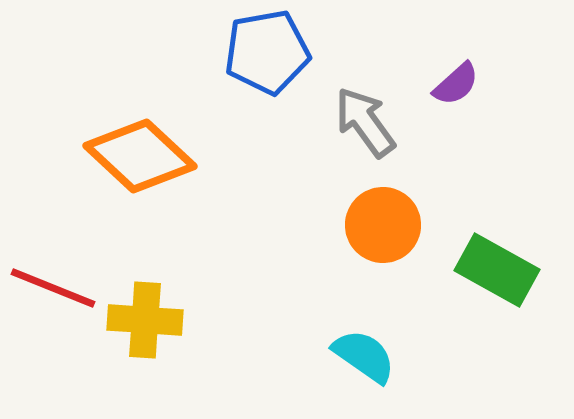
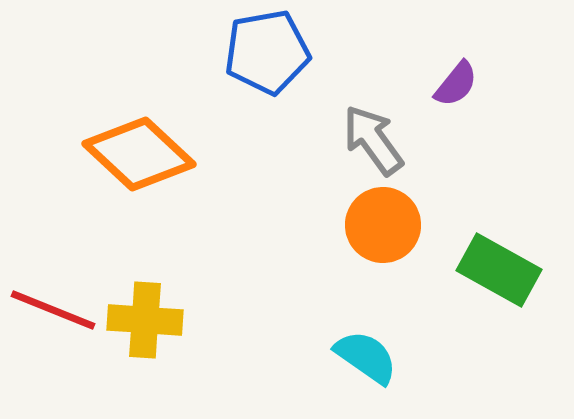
purple semicircle: rotated 9 degrees counterclockwise
gray arrow: moved 8 px right, 18 px down
orange diamond: moved 1 px left, 2 px up
green rectangle: moved 2 px right
red line: moved 22 px down
cyan semicircle: moved 2 px right, 1 px down
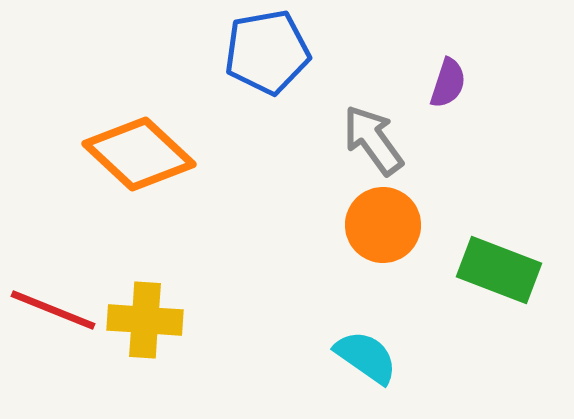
purple semicircle: moved 8 px left, 1 px up; rotated 21 degrees counterclockwise
green rectangle: rotated 8 degrees counterclockwise
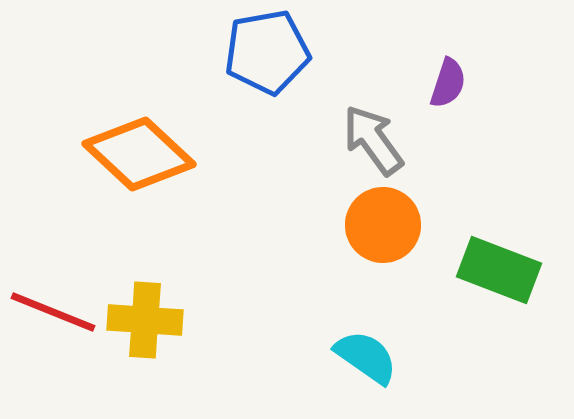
red line: moved 2 px down
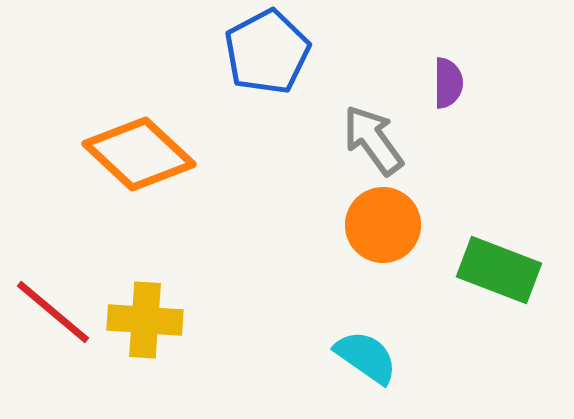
blue pentagon: rotated 18 degrees counterclockwise
purple semicircle: rotated 18 degrees counterclockwise
red line: rotated 18 degrees clockwise
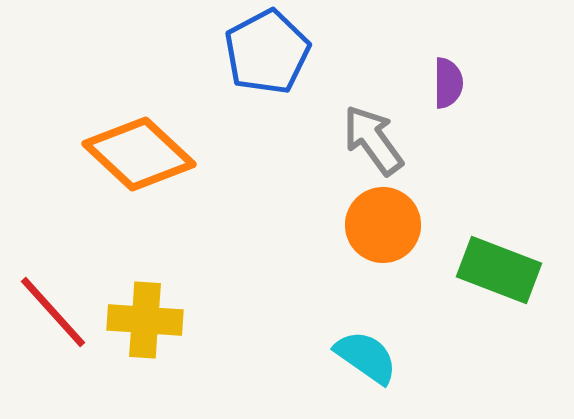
red line: rotated 8 degrees clockwise
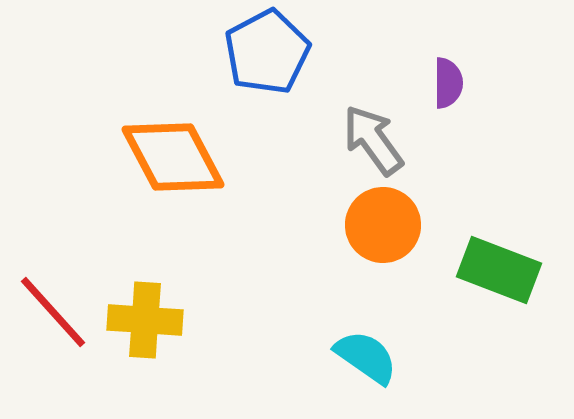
orange diamond: moved 34 px right, 3 px down; rotated 19 degrees clockwise
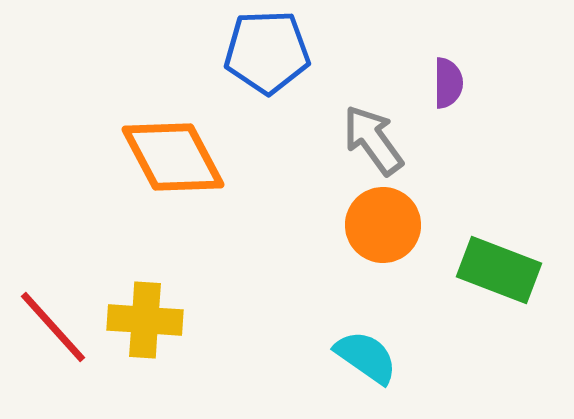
blue pentagon: rotated 26 degrees clockwise
red line: moved 15 px down
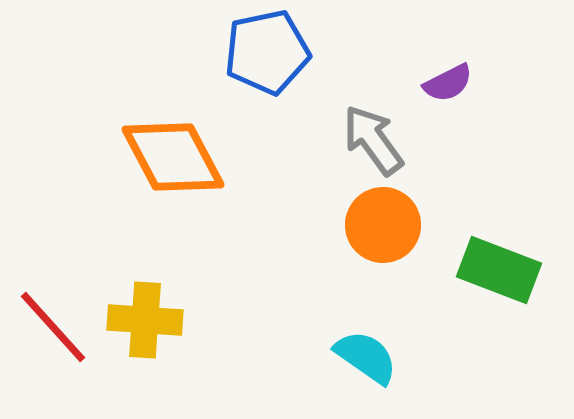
blue pentagon: rotated 10 degrees counterclockwise
purple semicircle: rotated 63 degrees clockwise
